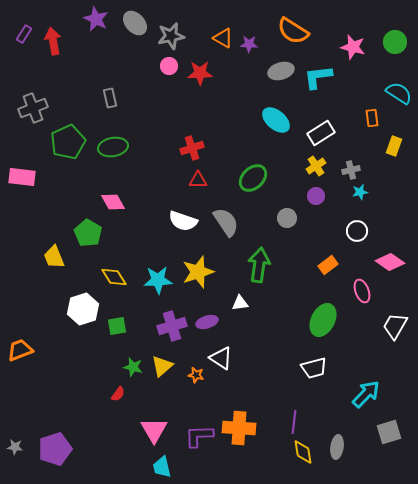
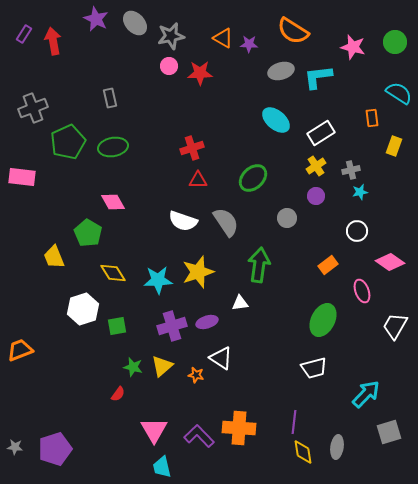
yellow diamond at (114, 277): moved 1 px left, 4 px up
purple L-shape at (199, 436): rotated 48 degrees clockwise
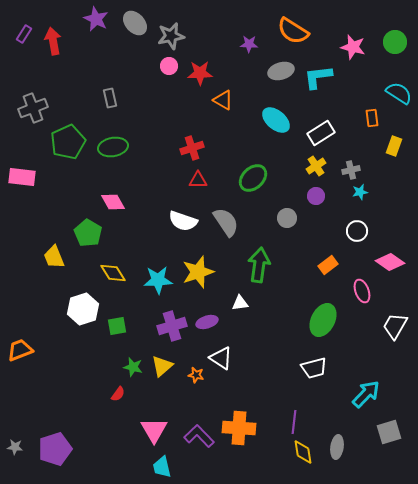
orange triangle at (223, 38): moved 62 px down
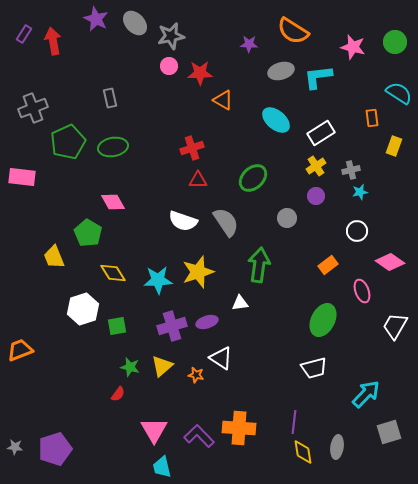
green star at (133, 367): moved 3 px left
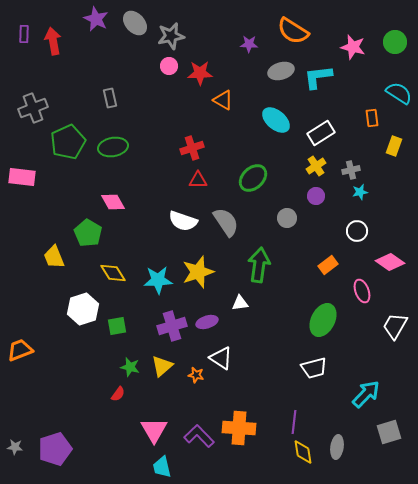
purple rectangle at (24, 34): rotated 30 degrees counterclockwise
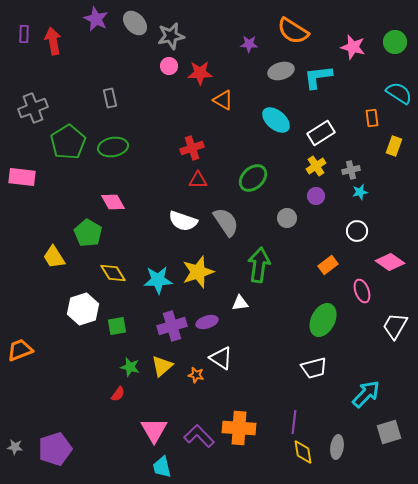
green pentagon at (68, 142): rotated 8 degrees counterclockwise
yellow trapezoid at (54, 257): rotated 10 degrees counterclockwise
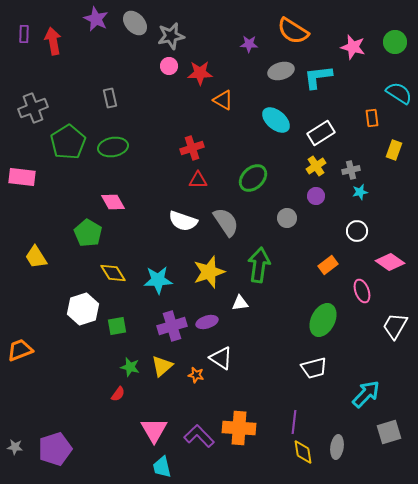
yellow rectangle at (394, 146): moved 4 px down
yellow trapezoid at (54, 257): moved 18 px left
yellow star at (198, 272): moved 11 px right
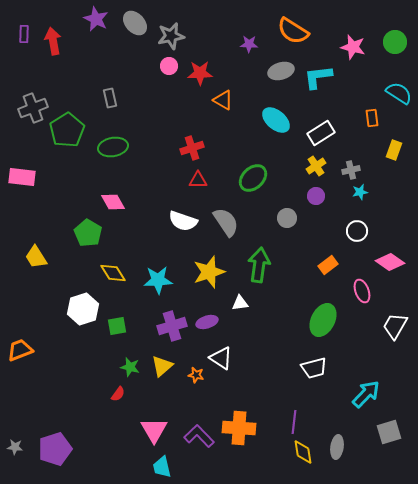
green pentagon at (68, 142): moved 1 px left, 12 px up
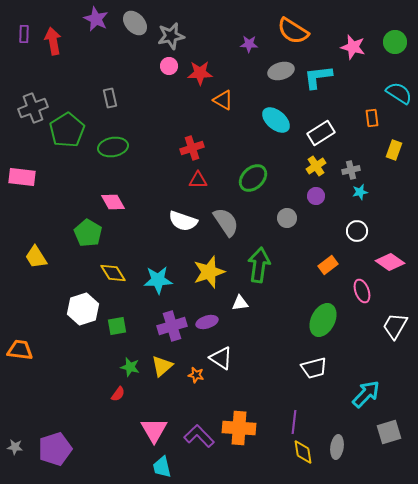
orange trapezoid at (20, 350): rotated 28 degrees clockwise
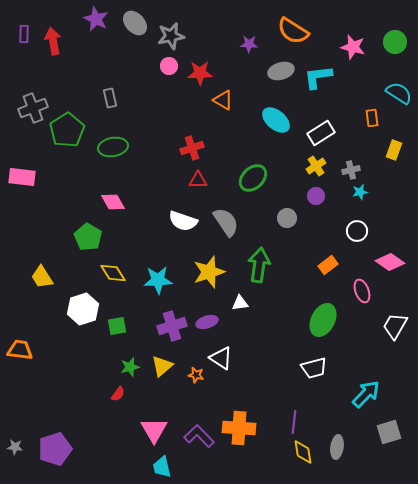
green pentagon at (88, 233): moved 4 px down
yellow trapezoid at (36, 257): moved 6 px right, 20 px down
green star at (130, 367): rotated 30 degrees counterclockwise
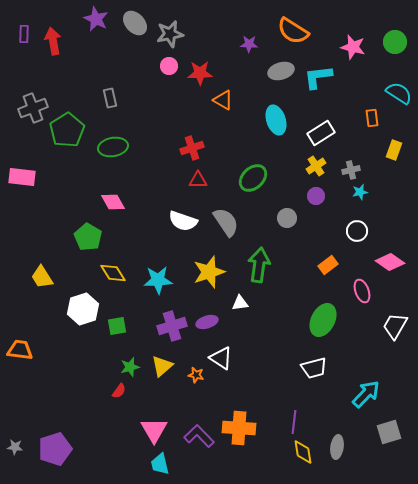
gray star at (171, 36): moved 1 px left, 2 px up
cyan ellipse at (276, 120): rotated 32 degrees clockwise
red semicircle at (118, 394): moved 1 px right, 3 px up
cyan trapezoid at (162, 467): moved 2 px left, 3 px up
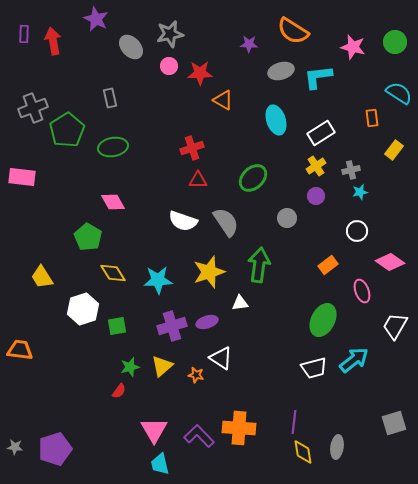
gray ellipse at (135, 23): moved 4 px left, 24 px down
yellow rectangle at (394, 150): rotated 18 degrees clockwise
cyan arrow at (366, 394): moved 12 px left, 34 px up; rotated 8 degrees clockwise
gray square at (389, 432): moved 5 px right, 9 px up
